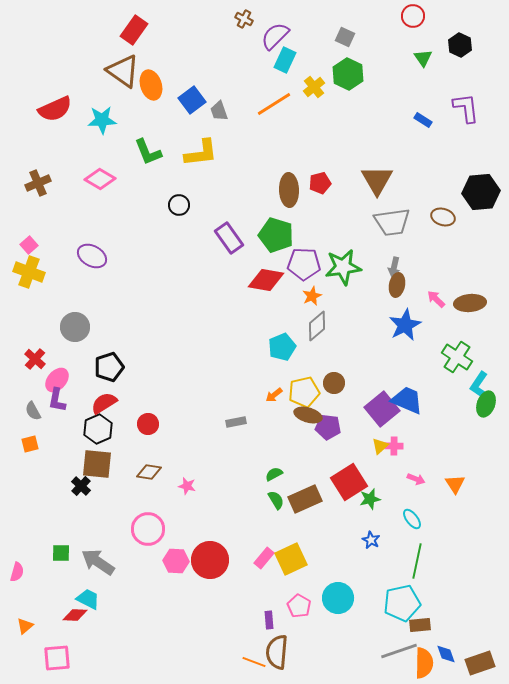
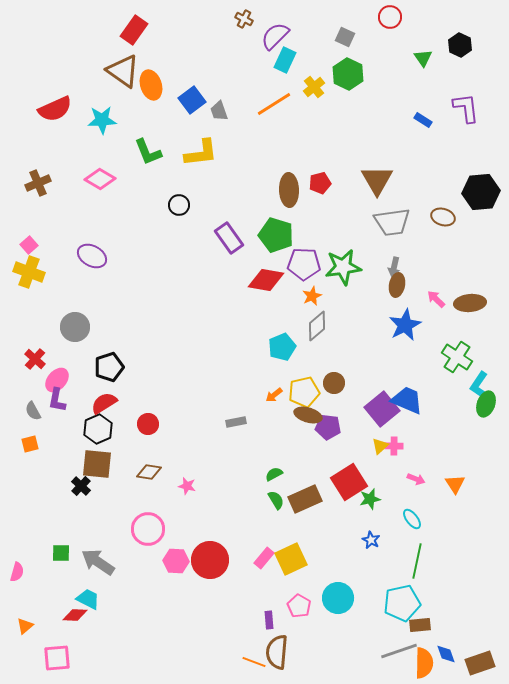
red circle at (413, 16): moved 23 px left, 1 px down
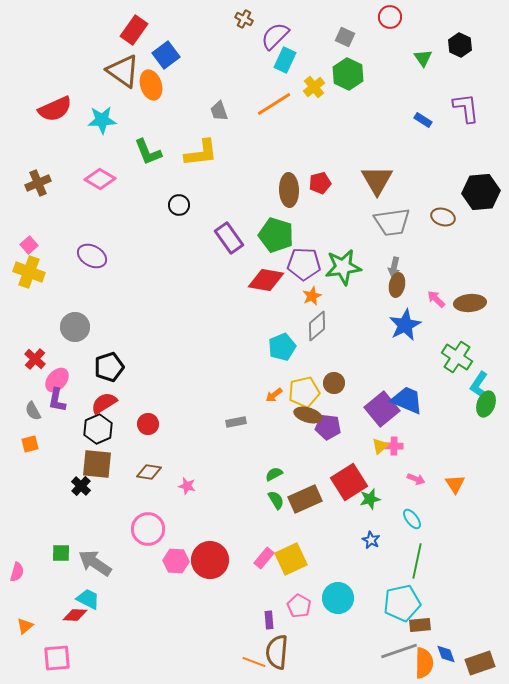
blue square at (192, 100): moved 26 px left, 45 px up
gray arrow at (98, 562): moved 3 px left, 1 px down
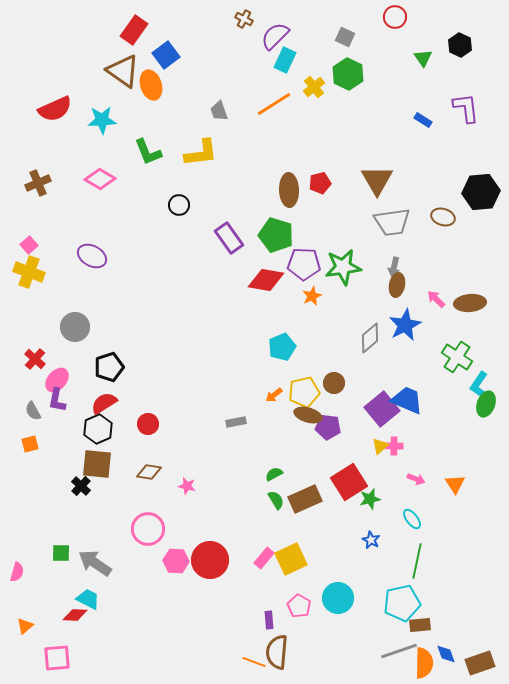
red circle at (390, 17): moved 5 px right
gray diamond at (317, 326): moved 53 px right, 12 px down
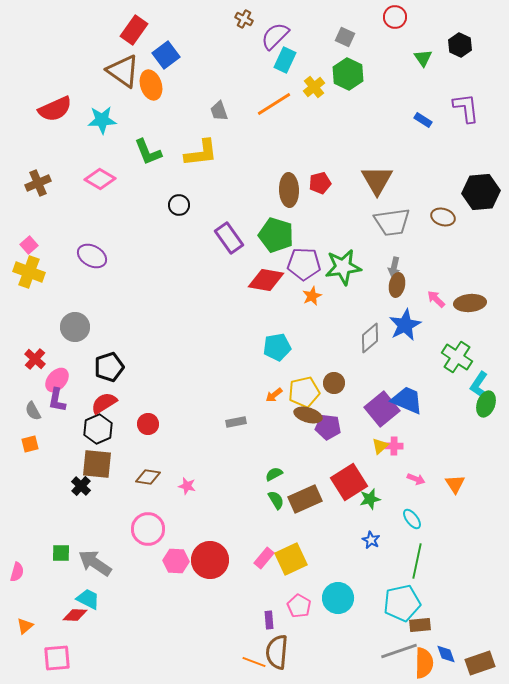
cyan pentagon at (282, 347): moved 5 px left; rotated 12 degrees clockwise
brown diamond at (149, 472): moved 1 px left, 5 px down
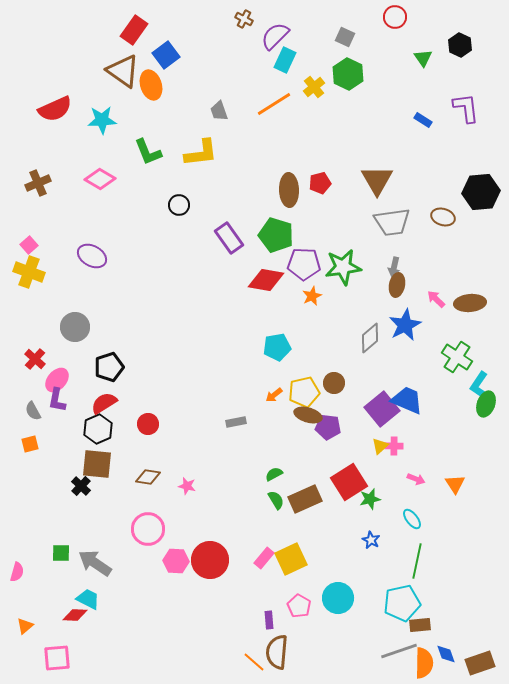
orange line at (254, 662): rotated 20 degrees clockwise
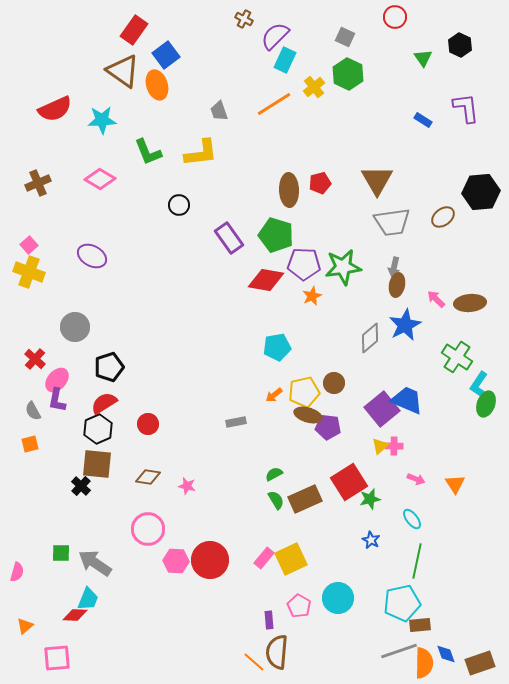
orange ellipse at (151, 85): moved 6 px right
brown ellipse at (443, 217): rotated 55 degrees counterclockwise
cyan trapezoid at (88, 599): rotated 85 degrees clockwise
